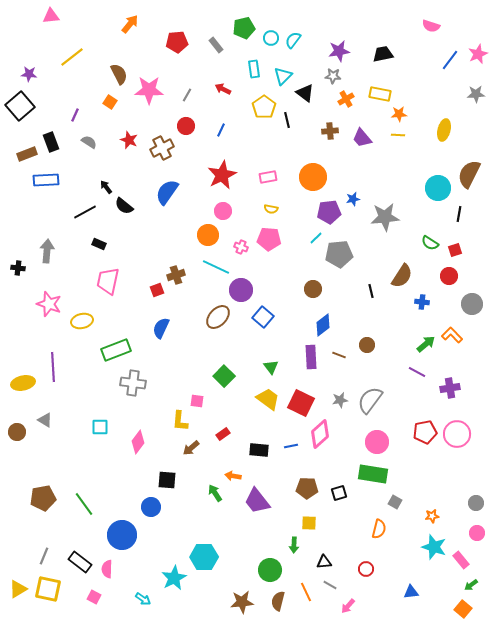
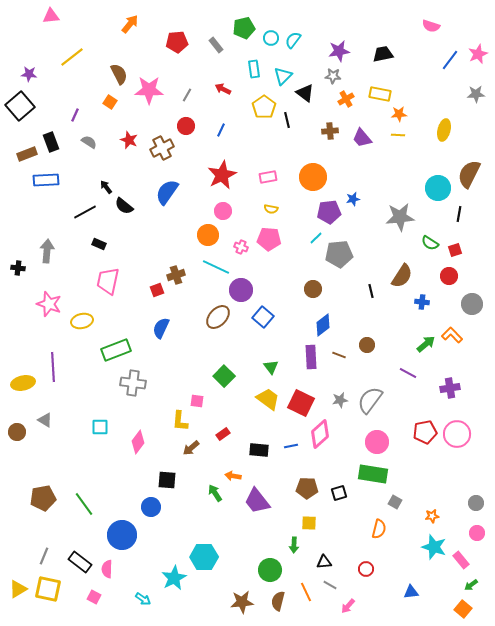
gray star at (385, 217): moved 15 px right
purple line at (417, 372): moved 9 px left, 1 px down
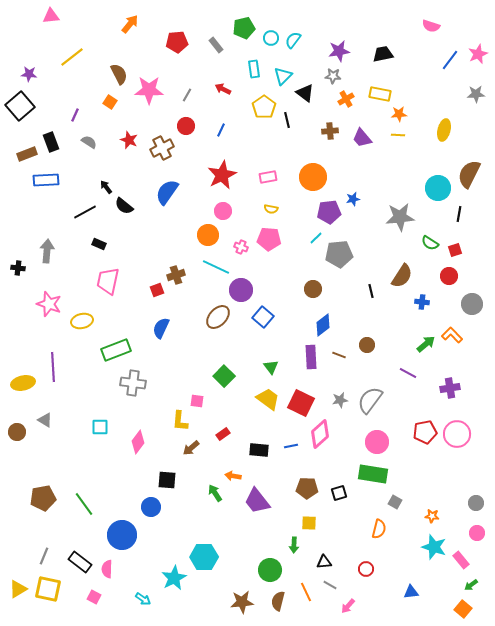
orange star at (432, 516): rotated 16 degrees clockwise
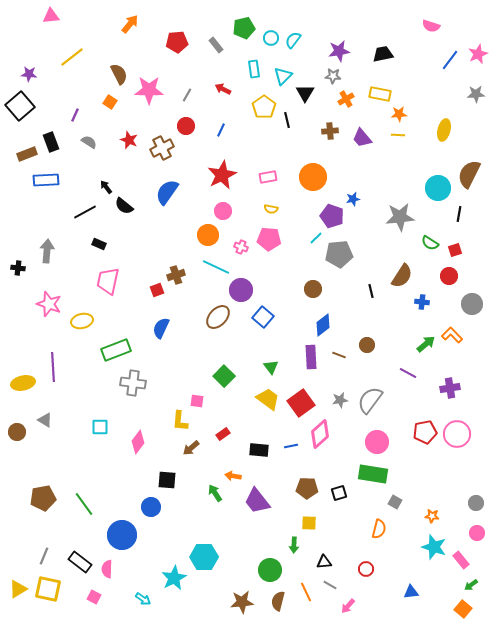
black triangle at (305, 93): rotated 24 degrees clockwise
purple pentagon at (329, 212): moved 3 px right, 4 px down; rotated 25 degrees clockwise
red square at (301, 403): rotated 28 degrees clockwise
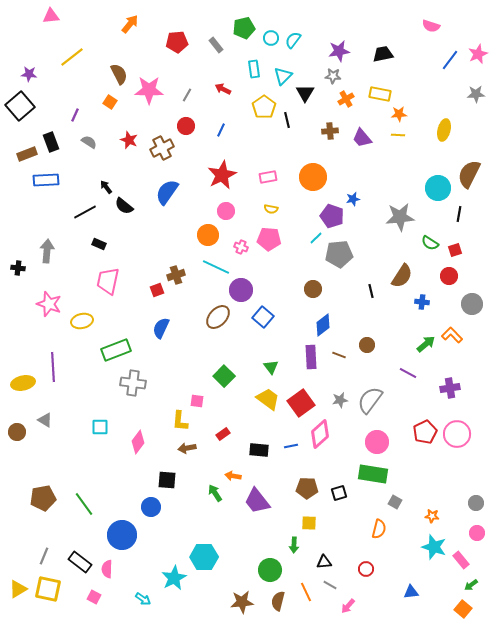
pink circle at (223, 211): moved 3 px right
red pentagon at (425, 432): rotated 15 degrees counterclockwise
brown arrow at (191, 448): moved 4 px left; rotated 30 degrees clockwise
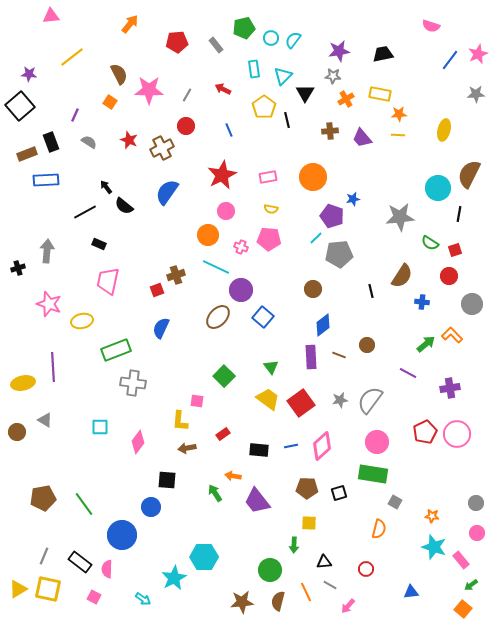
blue line at (221, 130): moved 8 px right; rotated 48 degrees counterclockwise
black cross at (18, 268): rotated 24 degrees counterclockwise
pink diamond at (320, 434): moved 2 px right, 12 px down
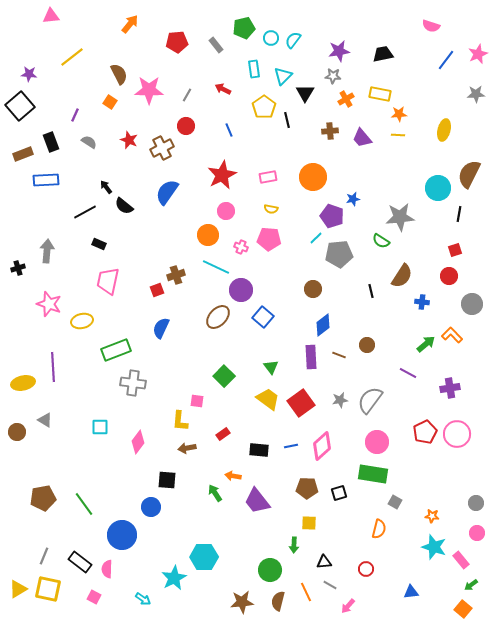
blue line at (450, 60): moved 4 px left
brown rectangle at (27, 154): moved 4 px left
green semicircle at (430, 243): moved 49 px left, 2 px up
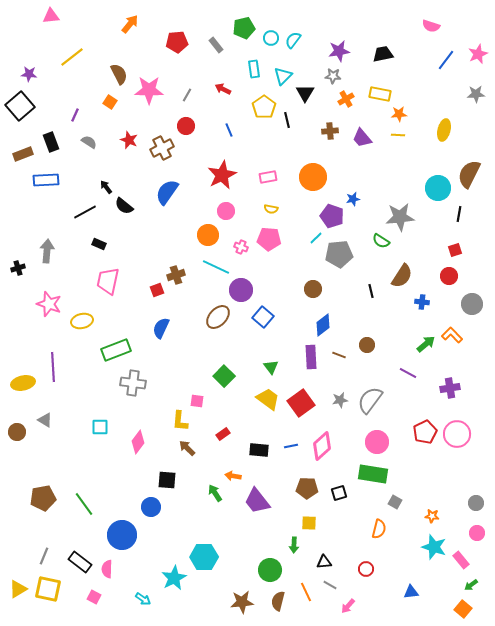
brown arrow at (187, 448): rotated 54 degrees clockwise
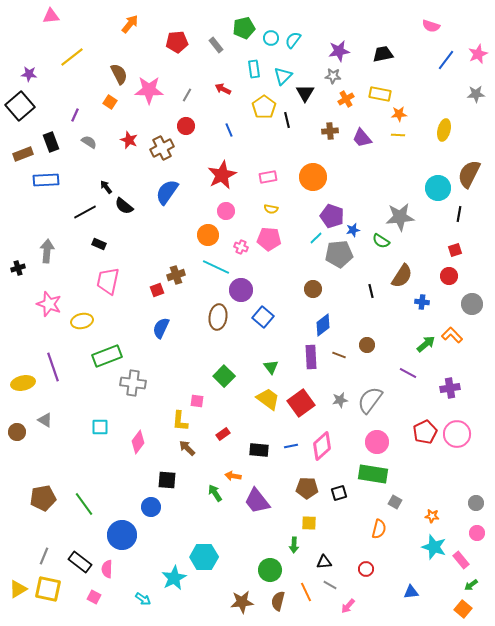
blue star at (353, 199): moved 31 px down
brown ellipse at (218, 317): rotated 35 degrees counterclockwise
green rectangle at (116, 350): moved 9 px left, 6 px down
purple line at (53, 367): rotated 16 degrees counterclockwise
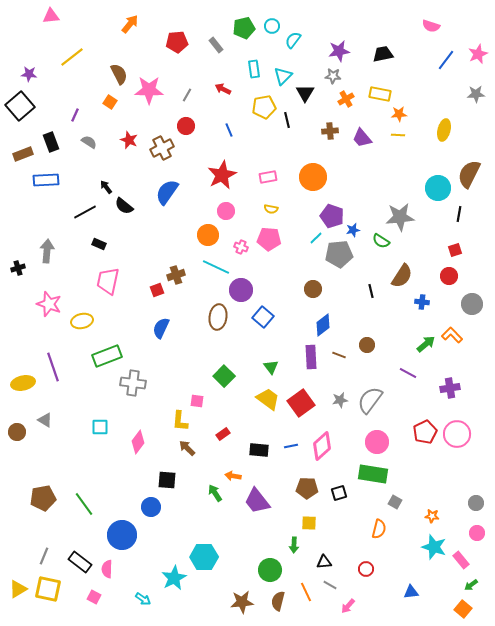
cyan circle at (271, 38): moved 1 px right, 12 px up
yellow pentagon at (264, 107): rotated 25 degrees clockwise
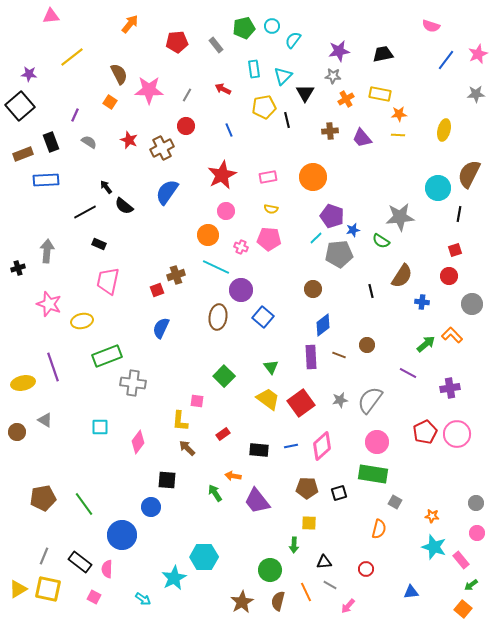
brown star at (242, 602): rotated 25 degrees counterclockwise
